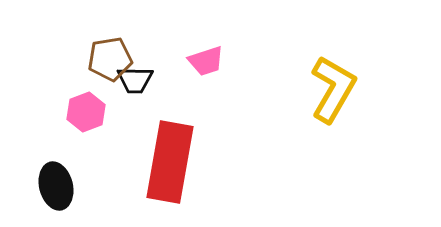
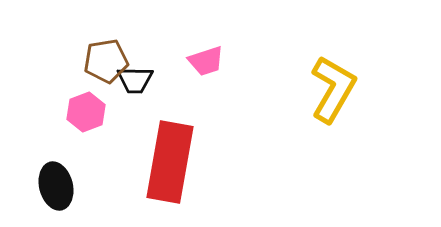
brown pentagon: moved 4 px left, 2 px down
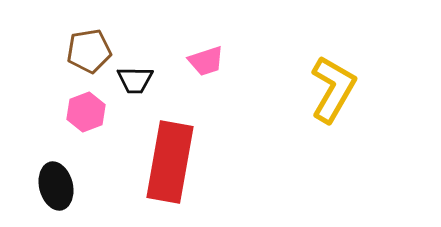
brown pentagon: moved 17 px left, 10 px up
